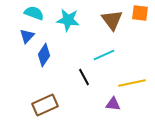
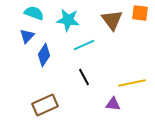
cyan line: moved 20 px left, 10 px up
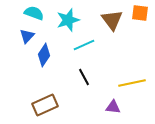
cyan star: rotated 25 degrees counterclockwise
purple triangle: moved 3 px down
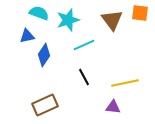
cyan semicircle: moved 5 px right
blue triangle: rotated 35 degrees clockwise
yellow line: moved 7 px left
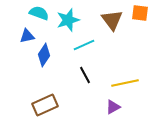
black line: moved 1 px right, 2 px up
purple triangle: rotated 35 degrees counterclockwise
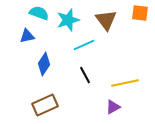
brown triangle: moved 6 px left
blue diamond: moved 9 px down
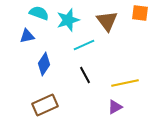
brown triangle: moved 1 px right, 1 px down
purple triangle: moved 2 px right
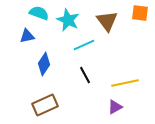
cyan star: rotated 30 degrees counterclockwise
